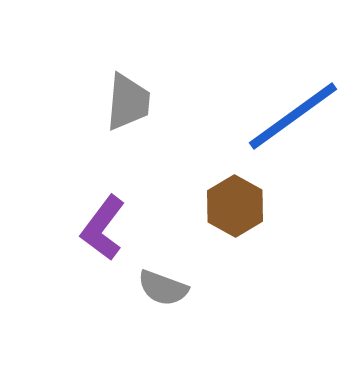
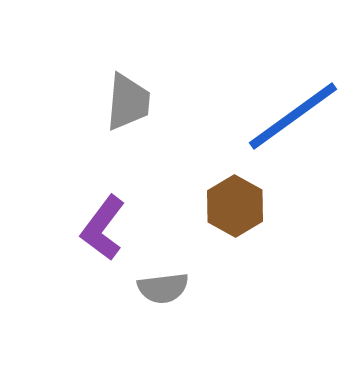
gray semicircle: rotated 27 degrees counterclockwise
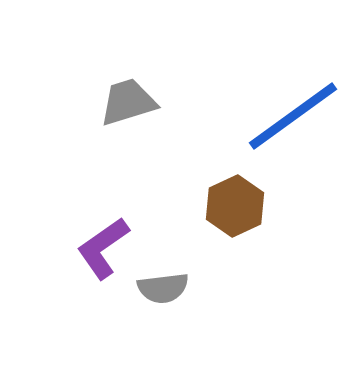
gray trapezoid: rotated 112 degrees counterclockwise
brown hexagon: rotated 6 degrees clockwise
purple L-shape: moved 20 px down; rotated 18 degrees clockwise
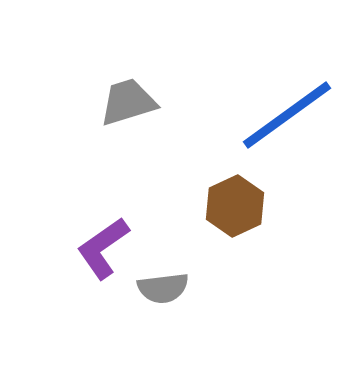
blue line: moved 6 px left, 1 px up
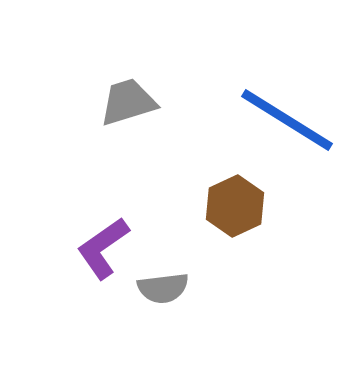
blue line: moved 5 px down; rotated 68 degrees clockwise
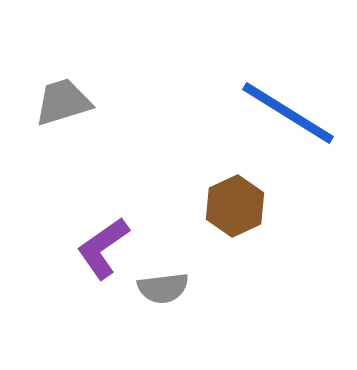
gray trapezoid: moved 65 px left
blue line: moved 1 px right, 7 px up
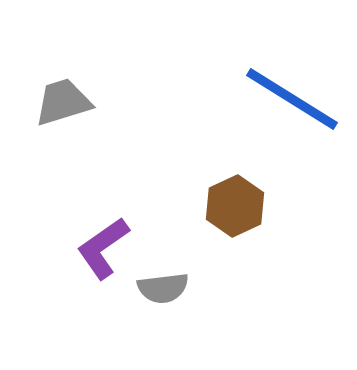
blue line: moved 4 px right, 14 px up
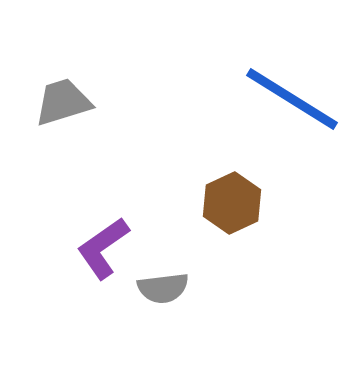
brown hexagon: moved 3 px left, 3 px up
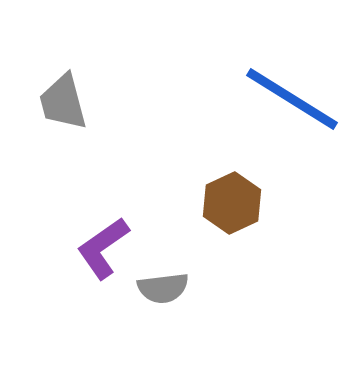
gray trapezoid: rotated 88 degrees counterclockwise
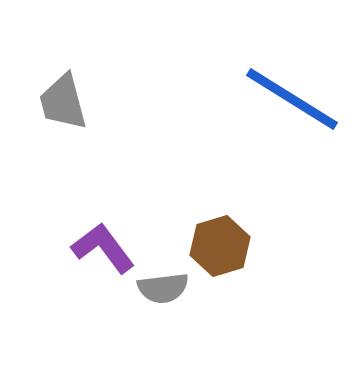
brown hexagon: moved 12 px left, 43 px down; rotated 8 degrees clockwise
purple L-shape: rotated 88 degrees clockwise
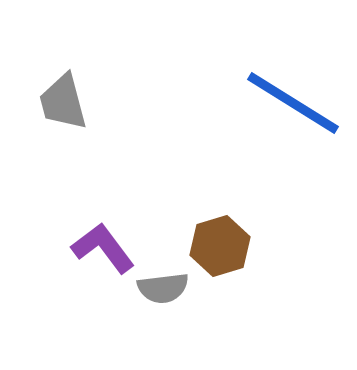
blue line: moved 1 px right, 4 px down
